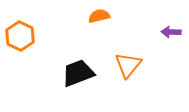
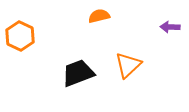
purple arrow: moved 1 px left, 5 px up
orange triangle: rotated 8 degrees clockwise
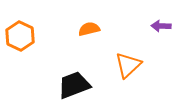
orange semicircle: moved 10 px left, 13 px down
purple arrow: moved 9 px left, 1 px up
black trapezoid: moved 4 px left, 12 px down
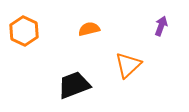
purple arrow: rotated 108 degrees clockwise
orange hexagon: moved 4 px right, 5 px up
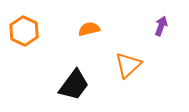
black trapezoid: rotated 148 degrees clockwise
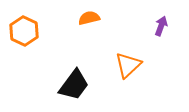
orange semicircle: moved 11 px up
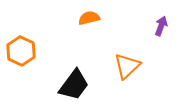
orange hexagon: moved 3 px left, 20 px down
orange triangle: moved 1 px left, 1 px down
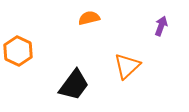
orange hexagon: moved 3 px left
